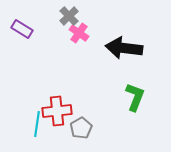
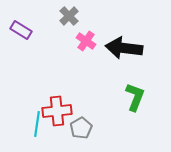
purple rectangle: moved 1 px left, 1 px down
pink cross: moved 7 px right, 8 px down
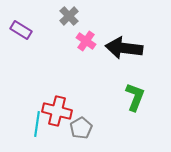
red cross: rotated 20 degrees clockwise
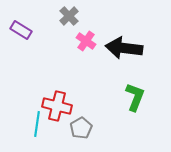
red cross: moved 5 px up
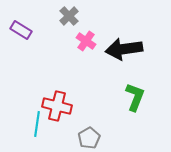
black arrow: moved 1 px down; rotated 15 degrees counterclockwise
gray pentagon: moved 8 px right, 10 px down
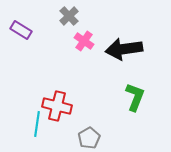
pink cross: moved 2 px left
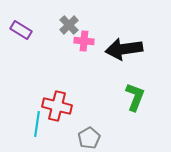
gray cross: moved 9 px down
pink cross: rotated 30 degrees counterclockwise
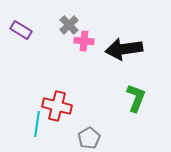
green L-shape: moved 1 px right, 1 px down
